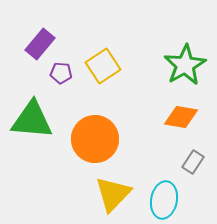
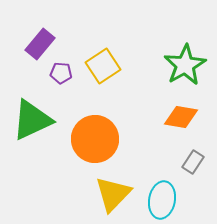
green triangle: rotated 30 degrees counterclockwise
cyan ellipse: moved 2 px left
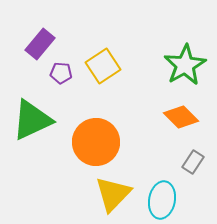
orange diamond: rotated 36 degrees clockwise
orange circle: moved 1 px right, 3 px down
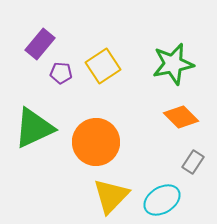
green star: moved 12 px left, 1 px up; rotated 18 degrees clockwise
green triangle: moved 2 px right, 8 px down
yellow triangle: moved 2 px left, 2 px down
cyan ellipse: rotated 48 degrees clockwise
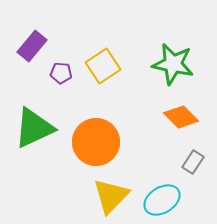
purple rectangle: moved 8 px left, 2 px down
green star: rotated 24 degrees clockwise
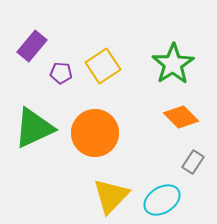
green star: rotated 27 degrees clockwise
orange circle: moved 1 px left, 9 px up
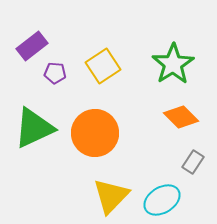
purple rectangle: rotated 12 degrees clockwise
purple pentagon: moved 6 px left
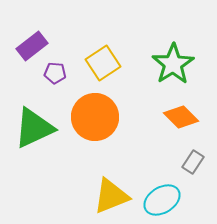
yellow square: moved 3 px up
orange circle: moved 16 px up
yellow triangle: rotated 24 degrees clockwise
